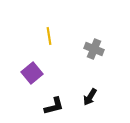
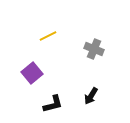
yellow line: moved 1 px left; rotated 72 degrees clockwise
black arrow: moved 1 px right, 1 px up
black L-shape: moved 1 px left, 2 px up
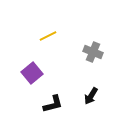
gray cross: moved 1 px left, 3 px down
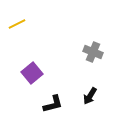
yellow line: moved 31 px left, 12 px up
black arrow: moved 1 px left
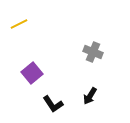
yellow line: moved 2 px right
black L-shape: rotated 70 degrees clockwise
